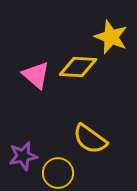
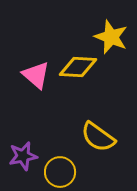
yellow semicircle: moved 8 px right, 2 px up
yellow circle: moved 2 px right, 1 px up
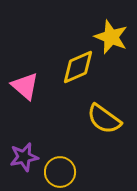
yellow diamond: rotated 27 degrees counterclockwise
pink triangle: moved 11 px left, 11 px down
yellow semicircle: moved 6 px right, 18 px up
purple star: moved 1 px right, 1 px down
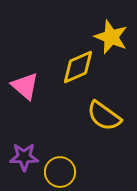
yellow semicircle: moved 3 px up
purple star: rotated 12 degrees clockwise
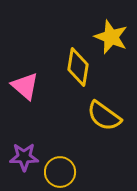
yellow diamond: rotated 57 degrees counterclockwise
